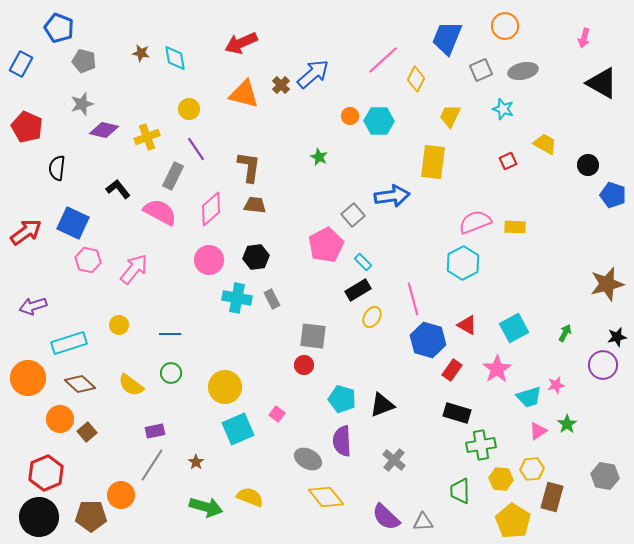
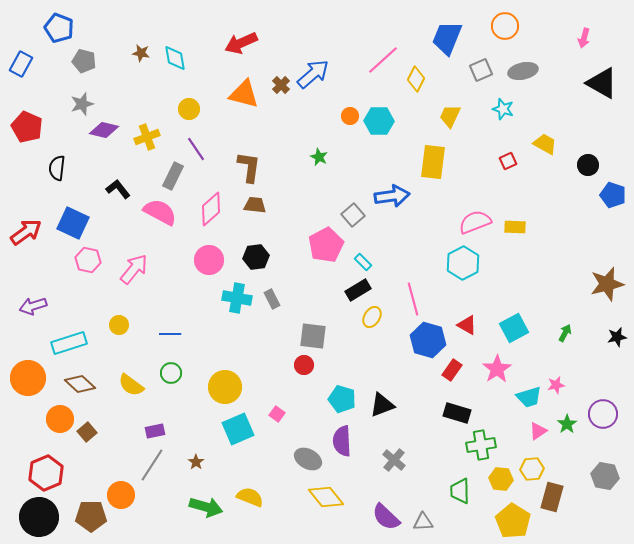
purple circle at (603, 365): moved 49 px down
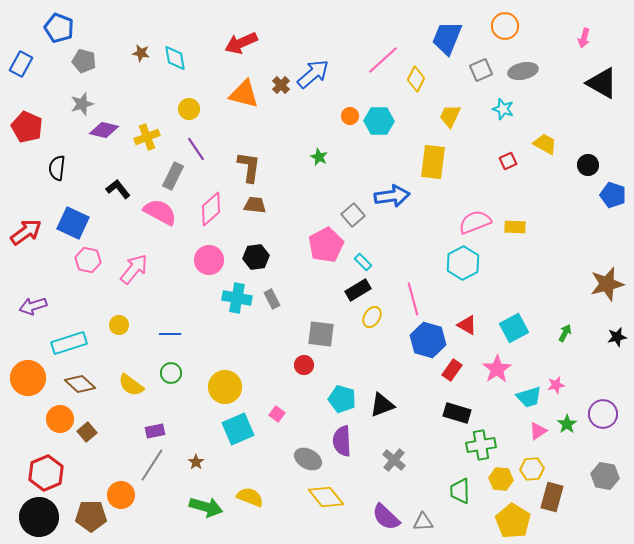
gray square at (313, 336): moved 8 px right, 2 px up
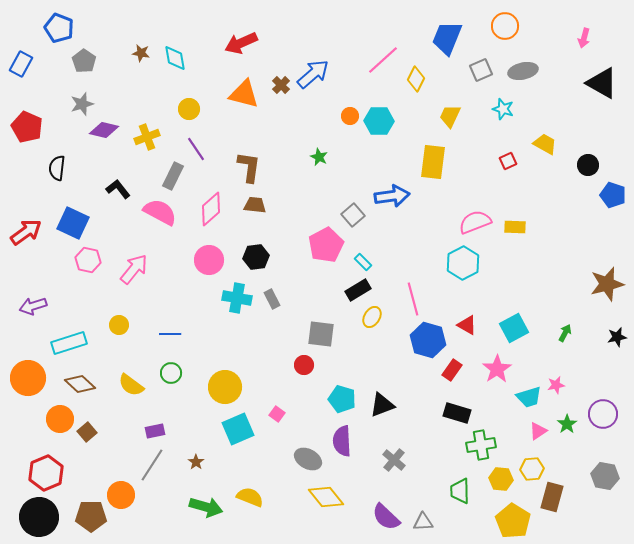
gray pentagon at (84, 61): rotated 20 degrees clockwise
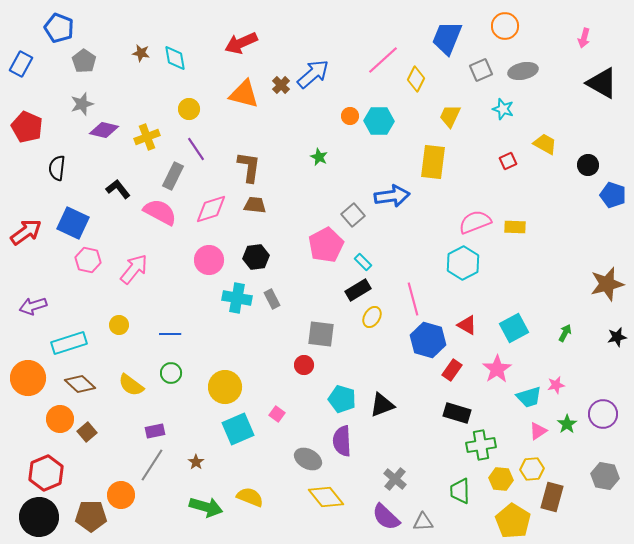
pink diamond at (211, 209): rotated 24 degrees clockwise
gray cross at (394, 460): moved 1 px right, 19 px down
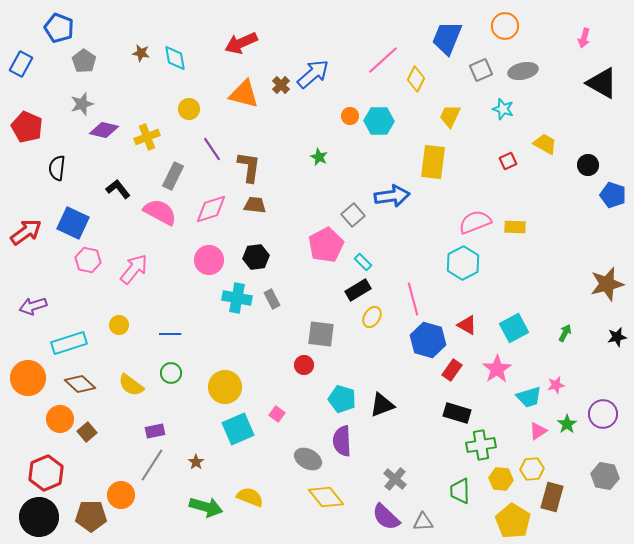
purple line at (196, 149): moved 16 px right
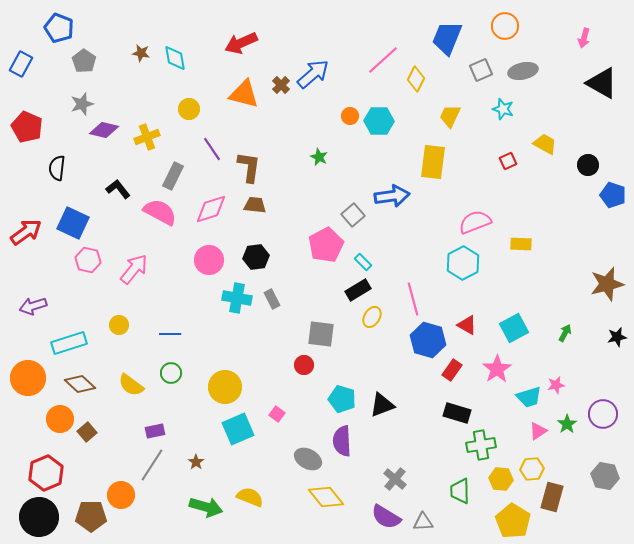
yellow rectangle at (515, 227): moved 6 px right, 17 px down
purple semicircle at (386, 517): rotated 12 degrees counterclockwise
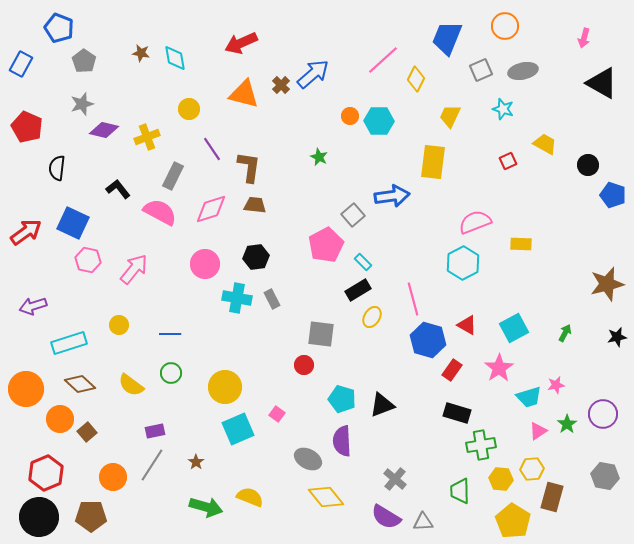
pink circle at (209, 260): moved 4 px left, 4 px down
pink star at (497, 369): moved 2 px right, 1 px up
orange circle at (28, 378): moved 2 px left, 11 px down
orange circle at (121, 495): moved 8 px left, 18 px up
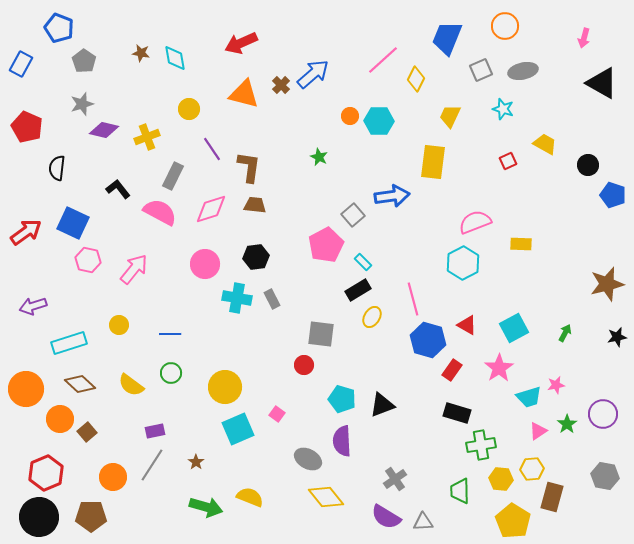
gray cross at (395, 479): rotated 15 degrees clockwise
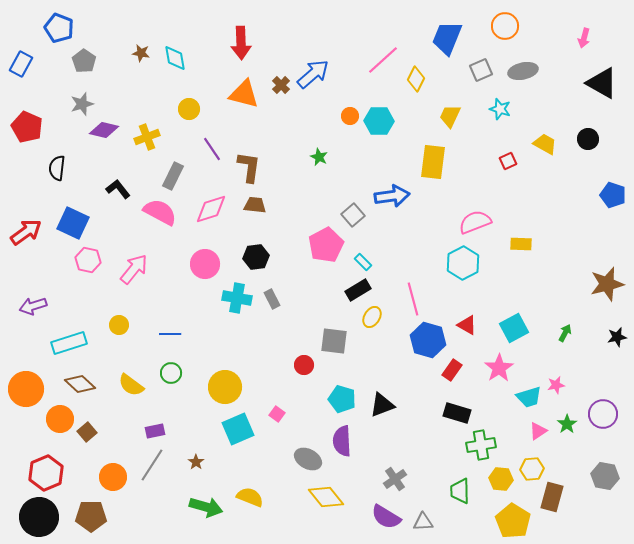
red arrow at (241, 43): rotated 68 degrees counterclockwise
cyan star at (503, 109): moved 3 px left
black circle at (588, 165): moved 26 px up
gray square at (321, 334): moved 13 px right, 7 px down
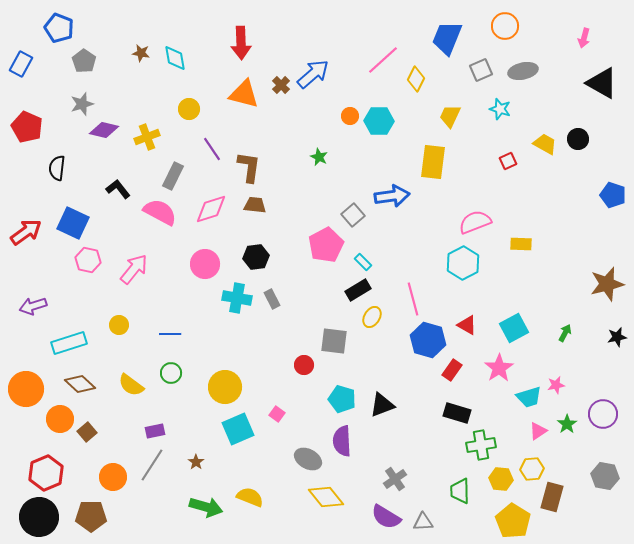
black circle at (588, 139): moved 10 px left
